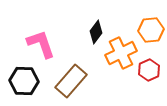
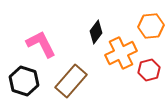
orange hexagon: moved 4 px up
pink L-shape: rotated 8 degrees counterclockwise
red hexagon: rotated 10 degrees clockwise
black hexagon: rotated 16 degrees clockwise
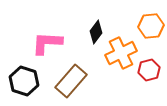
pink L-shape: moved 6 px right, 1 px up; rotated 60 degrees counterclockwise
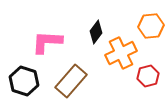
pink L-shape: moved 1 px up
red hexagon: moved 1 px left, 6 px down
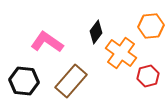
pink L-shape: rotated 32 degrees clockwise
orange cross: rotated 28 degrees counterclockwise
black hexagon: rotated 12 degrees counterclockwise
